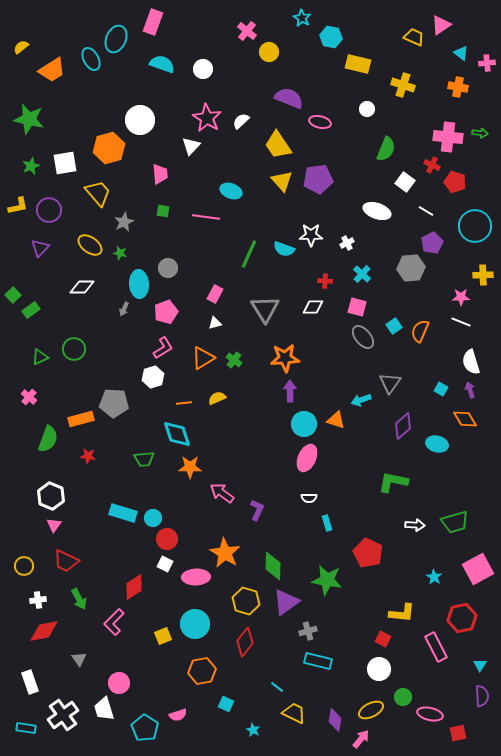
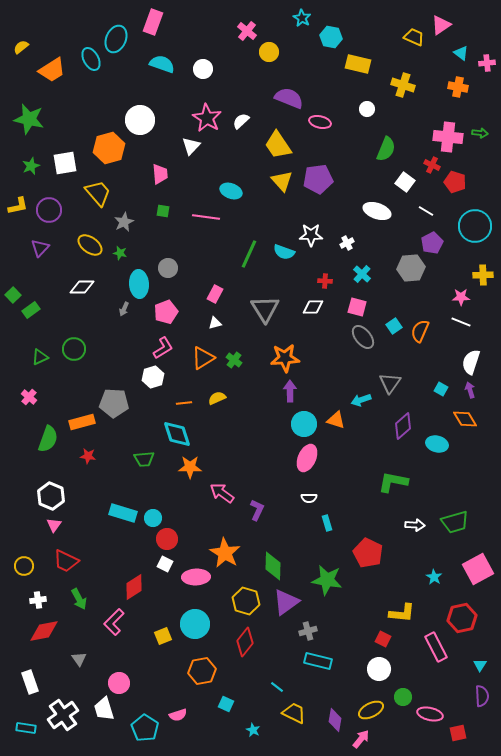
cyan semicircle at (284, 249): moved 3 px down
white semicircle at (471, 362): rotated 35 degrees clockwise
orange rectangle at (81, 419): moved 1 px right, 3 px down
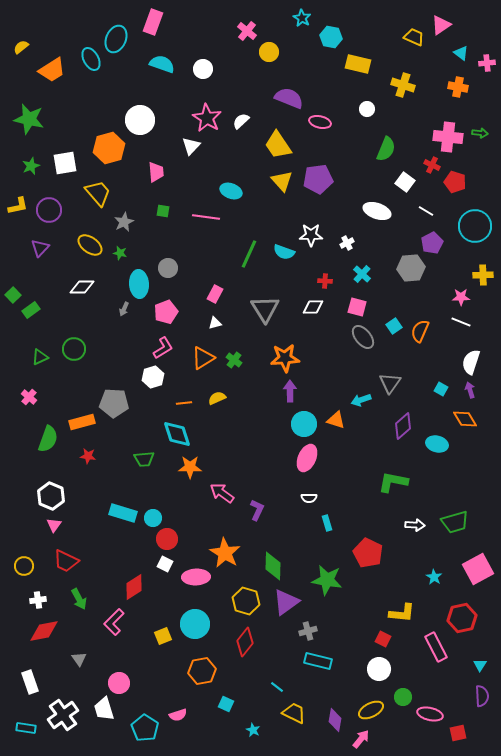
pink trapezoid at (160, 174): moved 4 px left, 2 px up
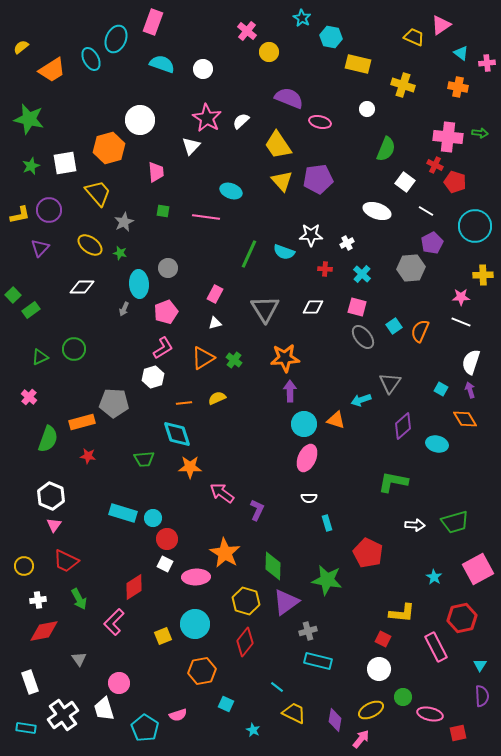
red cross at (432, 165): moved 3 px right
yellow L-shape at (18, 206): moved 2 px right, 9 px down
red cross at (325, 281): moved 12 px up
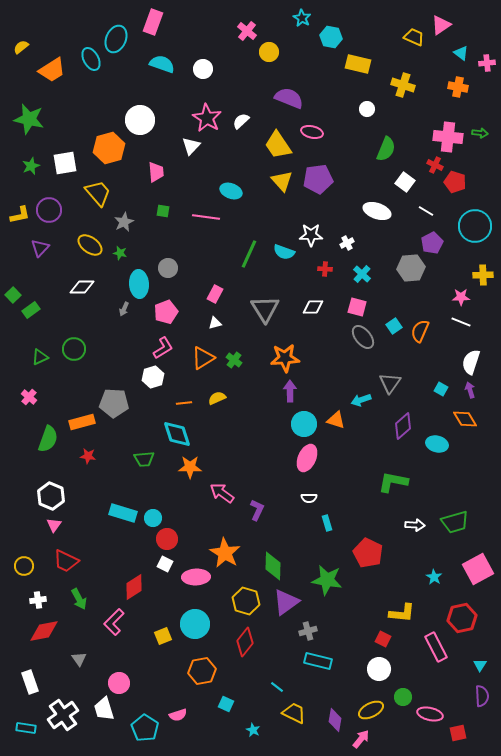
pink ellipse at (320, 122): moved 8 px left, 10 px down
